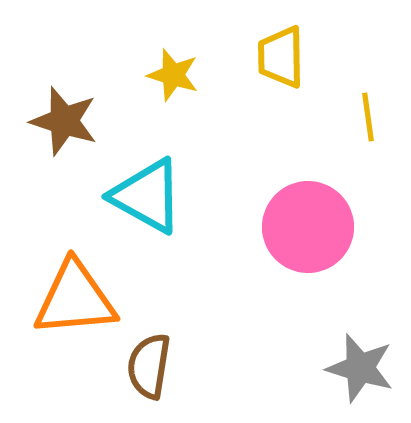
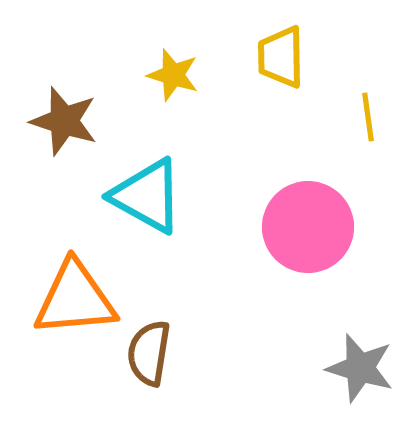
brown semicircle: moved 13 px up
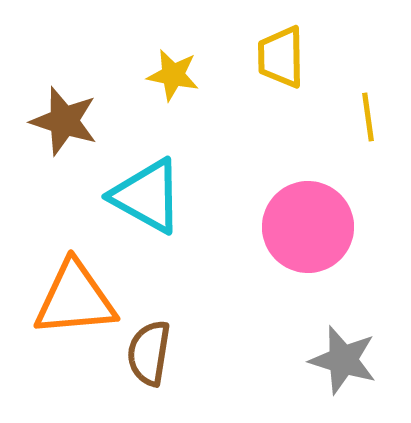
yellow star: rotated 6 degrees counterclockwise
gray star: moved 17 px left, 8 px up
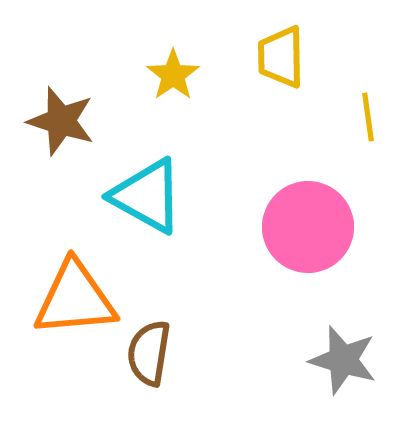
yellow star: rotated 26 degrees clockwise
brown star: moved 3 px left
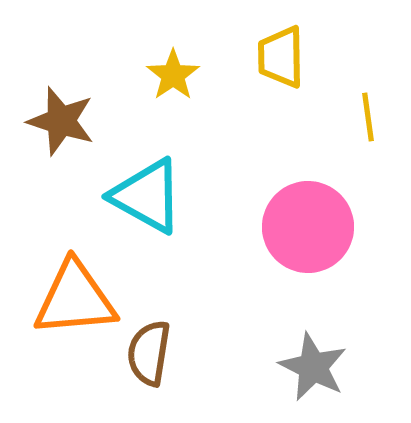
gray star: moved 30 px left, 7 px down; rotated 10 degrees clockwise
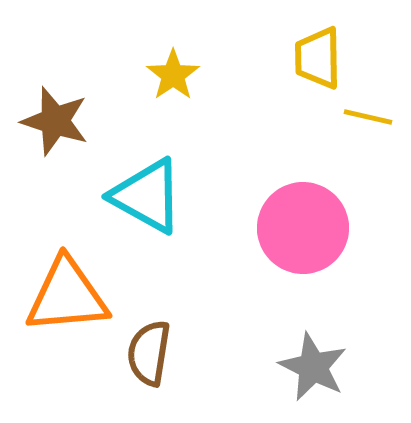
yellow trapezoid: moved 37 px right, 1 px down
yellow line: rotated 69 degrees counterclockwise
brown star: moved 6 px left
pink circle: moved 5 px left, 1 px down
orange triangle: moved 8 px left, 3 px up
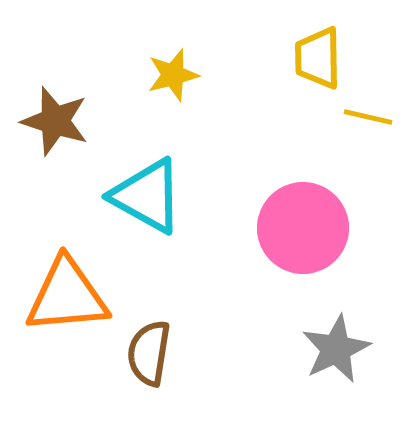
yellow star: rotated 20 degrees clockwise
gray star: moved 23 px right, 18 px up; rotated 20 degrees clockwise
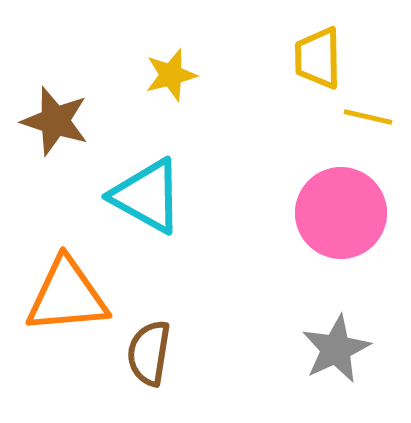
yellow star: moved 2 px left
pink circle: moved 38 px right, 15 px up
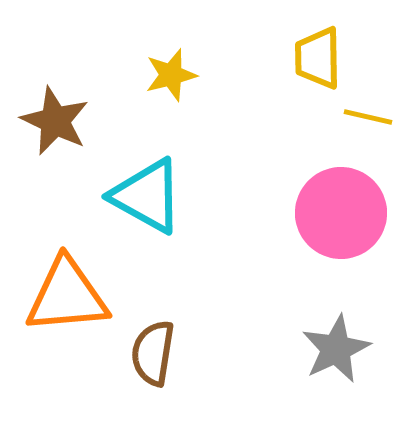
brown star: rotated 8 degrees clockwise
brown semicircle: moved 4 px right
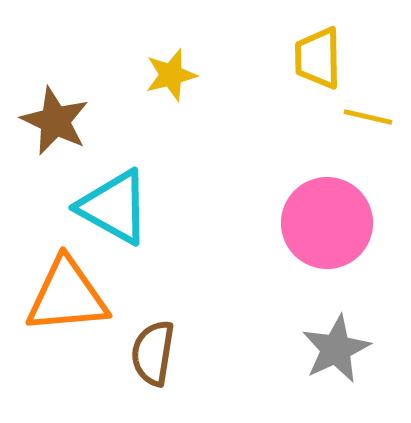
cyan triangle: moved 33 px left, 11 px down
pink circle: moved 14 px left, 10 px down
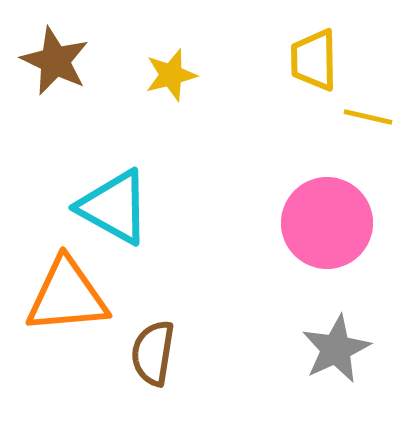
yellow trapezoid: moved 4 px left, 2 px down
brown star: moved 60 px up
